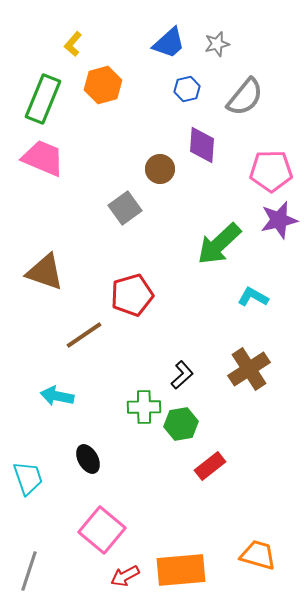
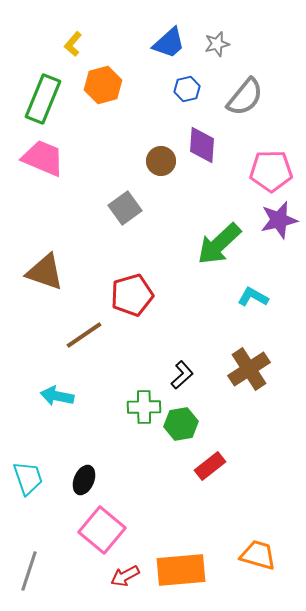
brown circle: moved 1 px right, 8 px up
black ellipse: moved 4 px left, 21 px down; rotated 52 degrees clockwise
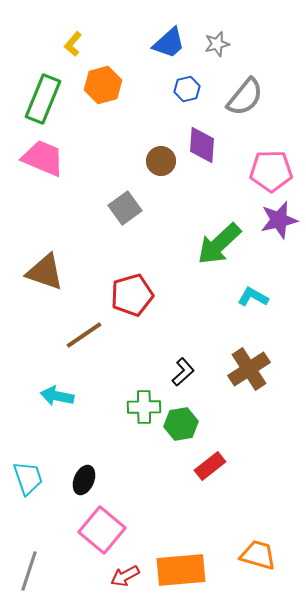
black L-shape: moved 1 px right, 3 px up
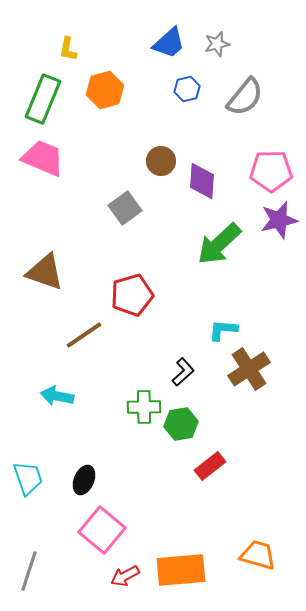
yellow L-shape: moved 5 px left, 5 px down; rotated 30 degrees counterclockwise
orange hexagon: moved 2 px right, 5 px down
purple diamond: moved 36 px down
cyan L-shape: moved 30 px left, 33 px down; rotated 24 degrees counterclockwise
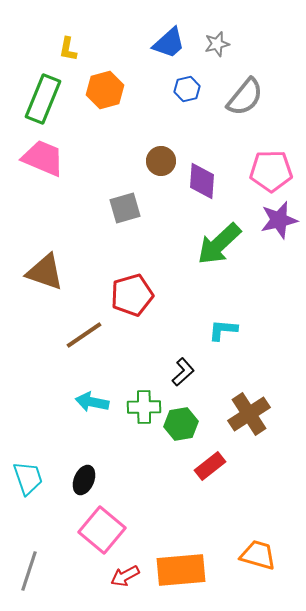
gray square: rotated 20 degrees clockwise
brown cross: moved 45 px down
cyan arrow: moved 35 px right, 6 px down
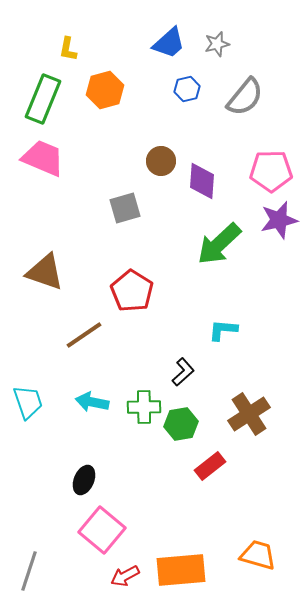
red pentagon: moved 4 px up; rotated 24 degrees counterclockwise
cyan trapezoid: moved 76 px up
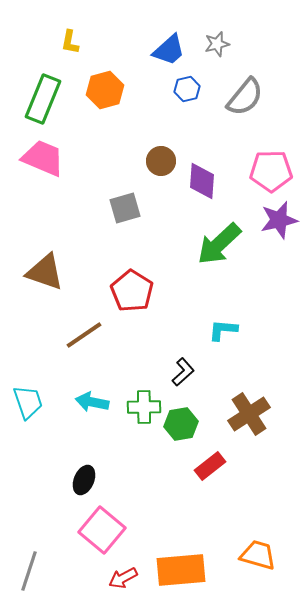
blue trapezoid: moved 7 px down
yellow L-shape: moved 2 px right, 7 px up
red arrow: moved 2 px left, 2 px down
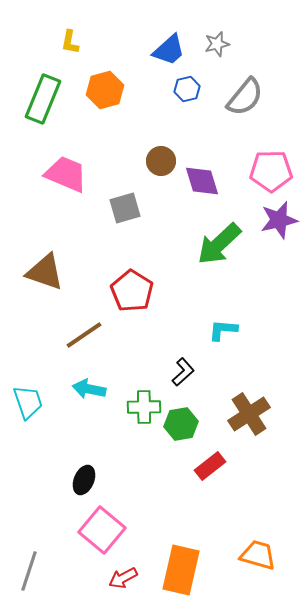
pink trapezoid: moved 23 px right, 16 px down
purple diamond: rotated 21 degrees counterclockwise
cyan arrow: moved 3 px left, 13 px up
orange rectangle: rotated 72 degrees counterclockwise
